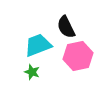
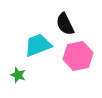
black semicircle: moved 1 px left, 3 px up
green star: moved 14 px left, 3 px down
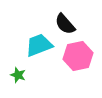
black semicircle: rotated 15 degrees counterclockwise
cyan trapezoid: moved 1 px right
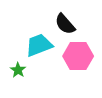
pink hexagon: rotated 12 degrees clockwise
green star: moved 5 px up; rotated 14 degrees clockwise
